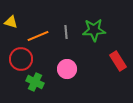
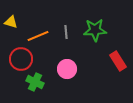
green star: moved 1 px right
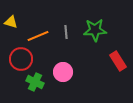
pink circle: moved 4 px left, 3 px down
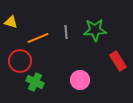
orange line: moved 2 px down
red circle: moved 1 px left, 2 px down
pink circle: moved 17 px right, 8 px down
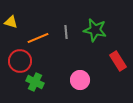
green star: rotated 15 degrees clockwise
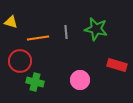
green star: moved 1 px right, 1 px up
orange line: rotated 15 degrees clockwise
red rectangle: moved 1 px left, 4 px down; rotated 42 degrees counterclockwise
green cross: rotated 12 degrees counterclockwise
